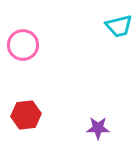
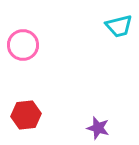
purple star: rotated 15 degrees clockwise
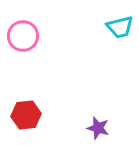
cyan trapezoid: moved 1 px right, 1 px down
pink circle: moved 9 px up
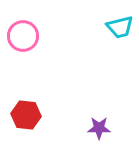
red hexagon: rotated 12 degrees clockwise
purple star: moved 1 px right; rotated 15 degrees counterclockwise
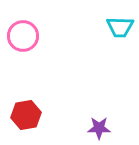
cyan trapezoid: rotated 16 degrees clockwise
red hexagon: rotated 16 degrees counterclockwise
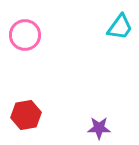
cyan trapezoid: rotated 56 degrees counterclockwise
pink circle: moved 2 px right, 1 px up
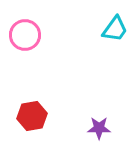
cyan trapezoid: moved 5 px left, 2 px down
red hexagon: moved 6 px right, 1 px down
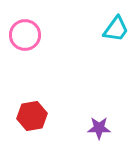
cyan trapezoid: moved 1 px right
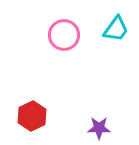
pink circle: moved 39 px right
red hexagon: rotated 16 degrees counterclockwise
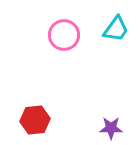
red hexagon: moved 3 px right, 4 px down; rotated 20 degrees clockwise
purple star: moved 12 px right
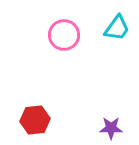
cyan trapezoid: moved 1 px right, 1 px up
